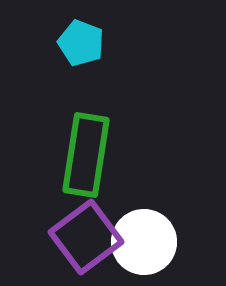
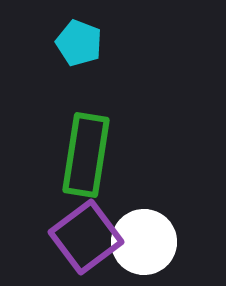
cyan pentagon: moved 2 px left
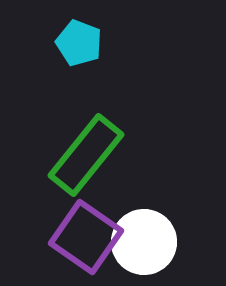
green rectangle: rotated 30 degrees clockwise
purple square: rotated 18 degrees counterclockwise
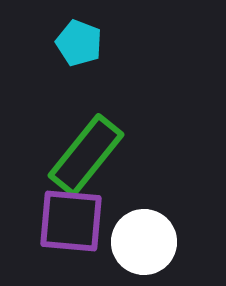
purple square: moved 15 px left, 16 px up; rotated 30 degrees counterclockwise
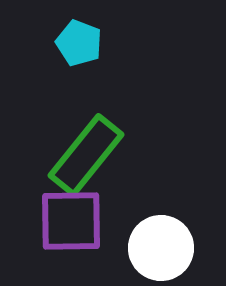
purple square: rotated 6 degrees counterclockwise
white circle: moved 17 px right, 6 px down
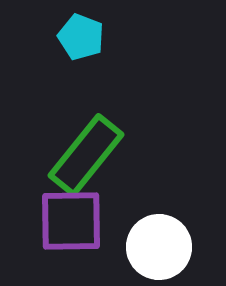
cyan pentagon: moved 2 px right, 6 px up
white circle: moved 2 px left, 1 px up
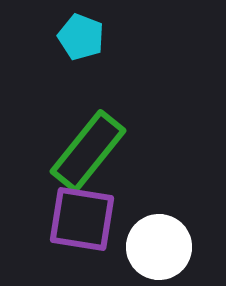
green rectangle: moved 2 px right, 4 px up
purple square: moved 11 px right, 2 px up; rotated 10 degrees clockwise
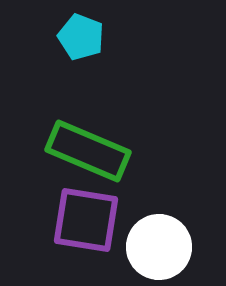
green rectangle: rotated 74 degrees clockwise
purple square: moved 4 px right, 1 px down
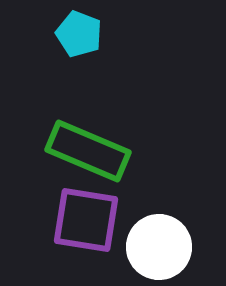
cyan pentagon: moved 2 px left, 3 px up
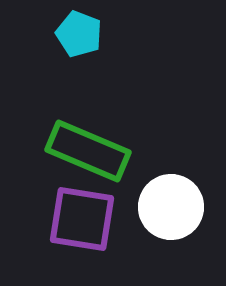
purple square: moved 4 px left, 1 px up
white circle: moved 12 px right, 40 px up
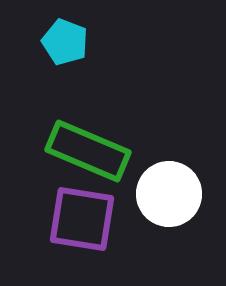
cyan pentagon: moved 14 px left, 8 px down
white circle: moved 2 px left, 13 px up
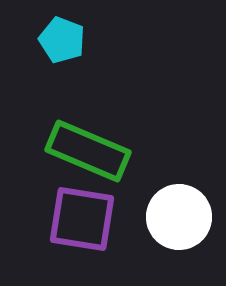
cyan pentagon: moved 3 px left, 2 px up
white circle: moved 10 px right, 23 px down
